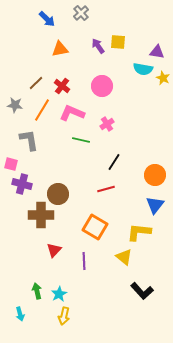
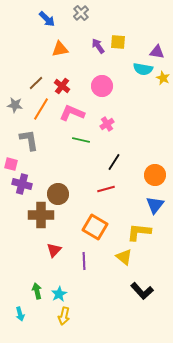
orange line: moved 1 px left, 1 px up
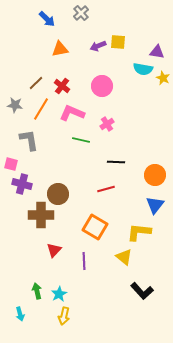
purple arrow: rotated 77 degrees counterclockwise
black line: moved 2 px right; rotated 60 degrees clockwise
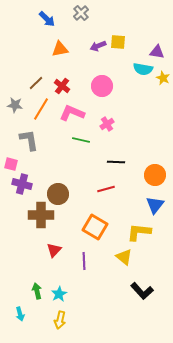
yellow arrow: moved 4 px left, 4 px down
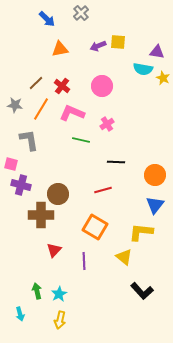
purple cross: moved 1 px left, 1 px down
red line: moved 3 px left, 1 px down
yellow L-shape: moved 2 px right
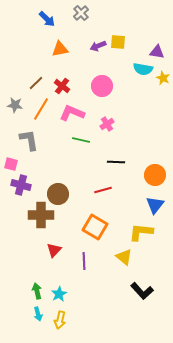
cyan arrow: moved 18 px right
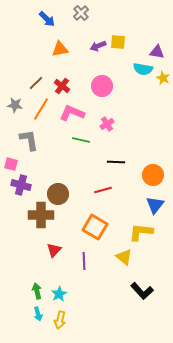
orange circle: moved 2 px left
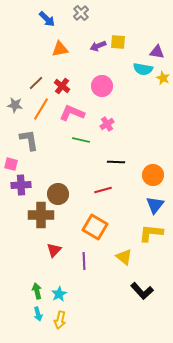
purple cross: rotated 18 degrees counterclockwise
yellow L-shape: moved 10 px right, 1 px down
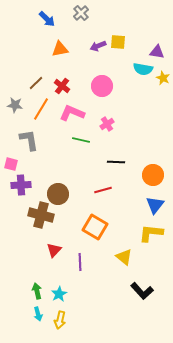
brown cross: rotated 15 degrees clockwise
purple line: moved 4 px left, 1 px down
